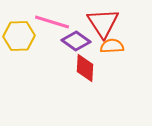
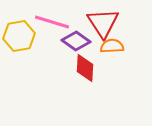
yellow hexagon: rotated 8 degrees counterclockwise
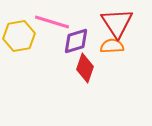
red triangle: moved 14 px right
purple diamond: rotated 52 degrees counterclockwise
red diamond: rotated 16 degrees clockwise
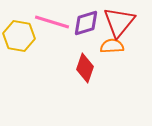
red triangle: moved 2 px right, 1 px up; rotated 12 degrees clockwise
yellow hexagon: rotated 20 degrees clockwise
purple diamond: moved 10 px right, 18 px up
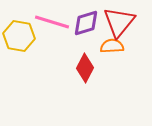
red diamond: rotated 8 degrees clockwise
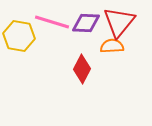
purple diamond: rotated 20 degrees clockwise
red diamond: moved 3 px left, 1 px down
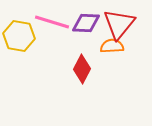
red triangle: moved 2 px down
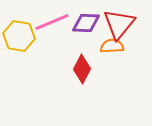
pink line: rotated 40 degrees counterclockwise
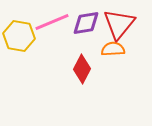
purple diamond: rotated 12 degrees counterclockwise
orange semicircle: moved 1 px right, 3 px down
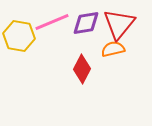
orange semicircle: rotated 10 degrees counterclockwise
